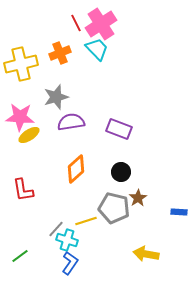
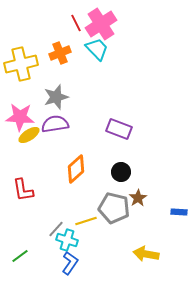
purple semicircle: moved 16 px left, 2 px down
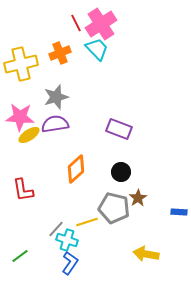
yellow line: moved 1 px right, 1 px down
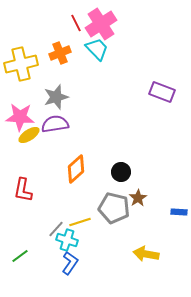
purple rectangle: moved 43 px right, 37 px up
red L-shape: rotated 20 degrees clockwise
yellow line: moved 7 px left
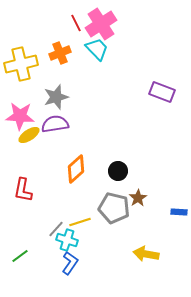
pink star: moved 1 px up
black circle: moved 3 px left, 1 px up
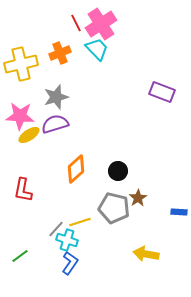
purple semicircle: rotated 8 degrees counterclockwise
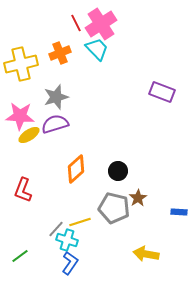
red L-shape: rotated 10 degrees clockwise
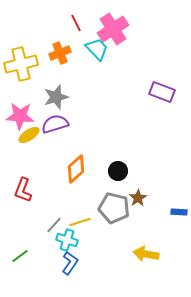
pink cross: moved 12 px right, 5 px down
gray line: moved 2 px left, 4 px up
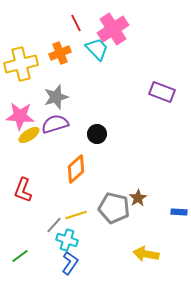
black circle: moved 21 px left, 37 px up
yellow line: moved 4 px left, 7 px up
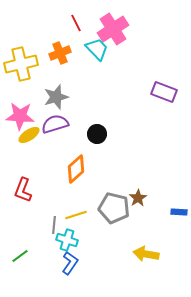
purple rectangle: moved 2 px right
gray line: rotated 36 degrees counterclockwise
